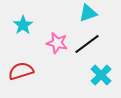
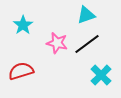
cyan triangle: moved 2 px left, 2 px down
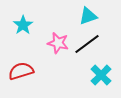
cyan triangle: moved 2 px right, 1 px down
pink star: moved 1 px right
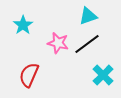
red semicircle: moved 8 px right, 4 px down; rotated 50 degrees counterclockwise
cyan cross: moved 2 px right
